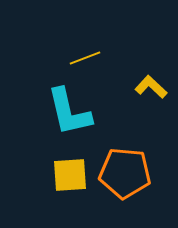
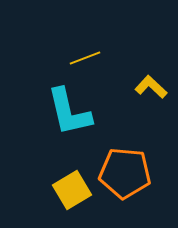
yellow square: moved 2 px right, 15 px down; rotated 27 degrees counterclockwise
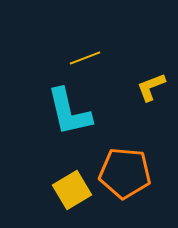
yellow L-shape: rotated 64 degrees counterclockwise
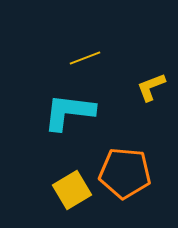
cyan L-shape: rotated 110 degrees clockwise
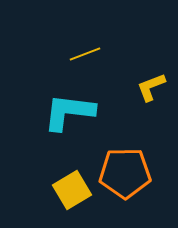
yellow line: moved 4 px up
orange pentagon: rotated 6 degrees counterclockwise
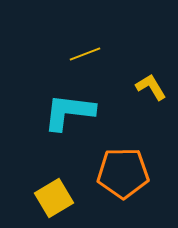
yellow L-shape: rotated 80 degrees clockwise
orange pentagon: moved 2 px left
yellow square: moved 18 px left, 8 px down
